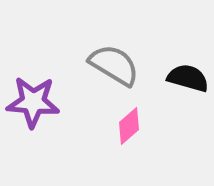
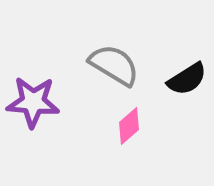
black semicircle: moved 1 px left, 1 px down; rotated 132 degrees clockwise
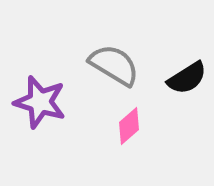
black semicircle: moved 1 px up
purple star: moved 7 px right; rotated 12 degrees clockwise
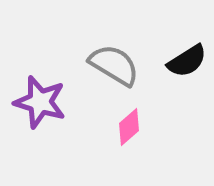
black semicircle: moved 17 px up
pink diamond: moved 1 px down
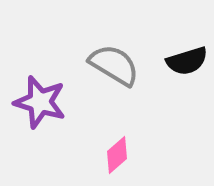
black semicircle: rotated 15 degrees clockwise
pink diamond: moved 12 px left, 28 px down
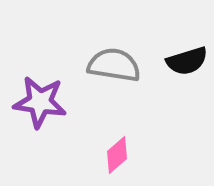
gray semicircle: rotated 22 degrees counterclockwise
purple star: rotated 8 degrees counterclockwise
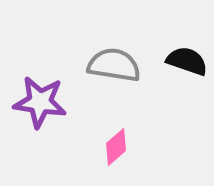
black semicircle: rotated 144 degrees counterclockwise
pink diamond: moved 1 px left, 8 px up
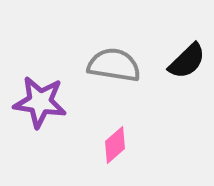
black semicircle: rotated 117 degrees clockwise
pink diamond: moved 1 px left, 2 px up
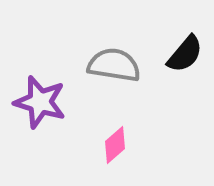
black semicircle: moved 2 px left, 7 px up; rotated 6 degrees counterclockwise
purple star: rotated 8 degrees clockwise
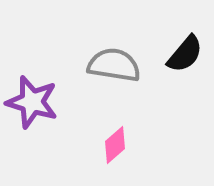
purple star: moved 8 px left
